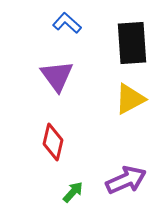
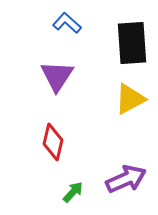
purple triangle: rotated 9 degrees clockwise
purple arrow: moved 1 px up
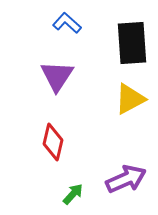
green arrow: moved 2 px down
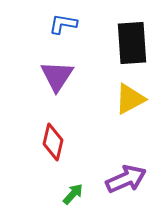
blue L-shape: moved 4 px left, 1 px down; rotated 32 degrees counterclockwise
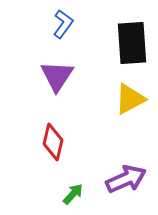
blue L-shape: rotated 116 degrees clockwise
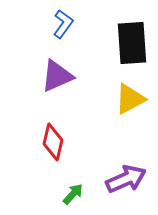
purple triangle: rotated 33 degrees clockwise
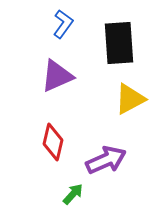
black rectangle: moved 13 px left
purple arrow: moved 20 px left, 19 px up
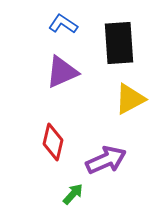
blue L-shape: rotated 92 degrees counterclockwise
purple triangle: moved 5 px right, 4 px up
